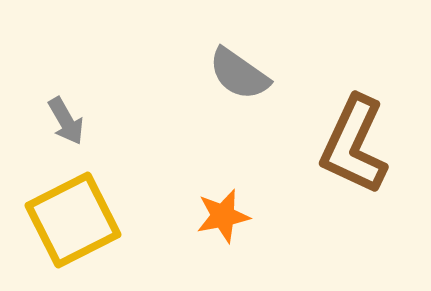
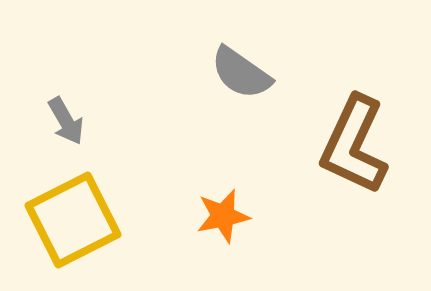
gray semicircle: moved 2 px right, 1 px up
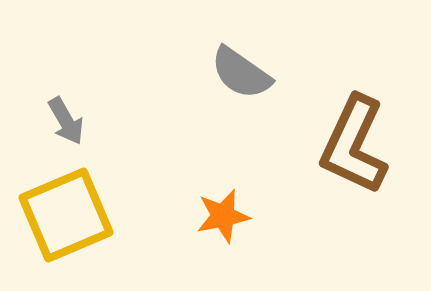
yellow square: moved 7 px left, 5 px up; rotated 4 degrees clockwise
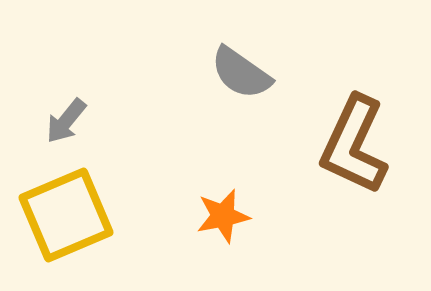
gray arrow: rotated 69 degrees clockwise
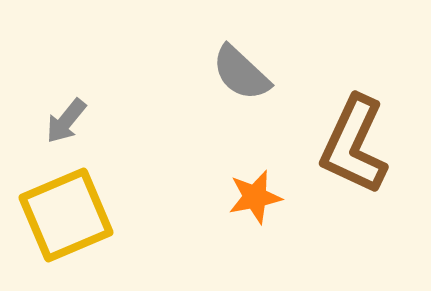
gray semicircle: rotated 8 degrees clockwise
orange star: moved 32 px right, 19 px up
